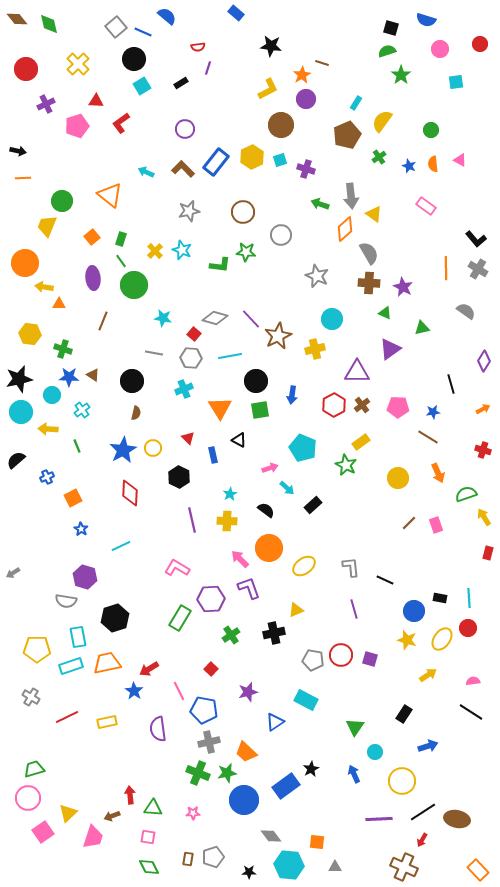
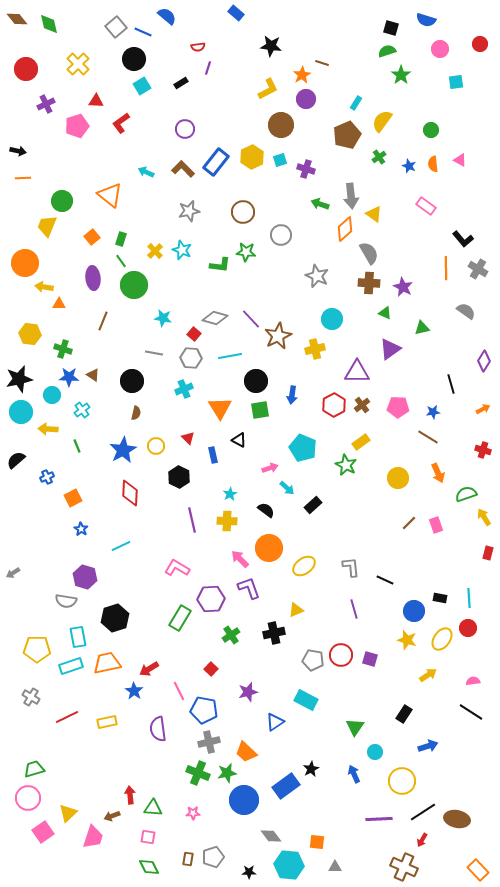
black L-shape at (476, 239): moved 13 px left
yellow circle at (153, 448): moved 3 px right, 2 px up
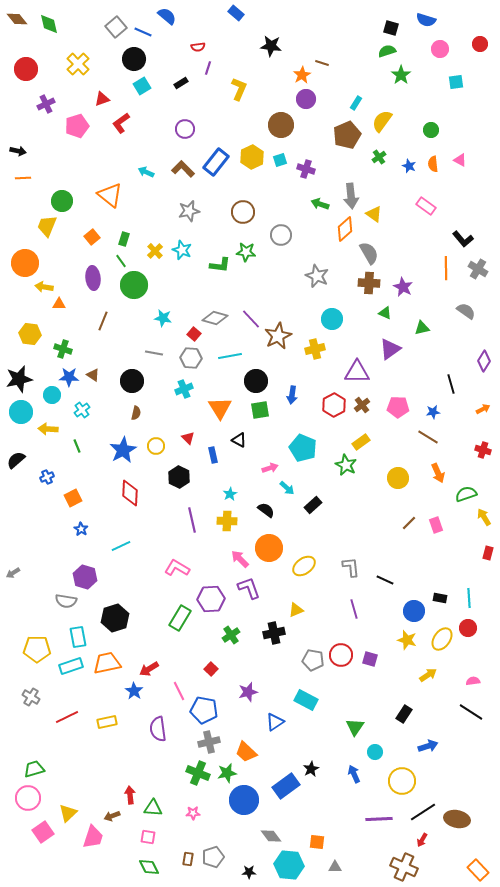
yellow L-shape at (268, 89): moved 29 px left; rotated 40 degrees counterclockwise
red triangle at (96, 101): moved 6 px right, 2 px up; rotated 21 degrees counterclockwise
green rectangle at (121, 239): moved 3 px right
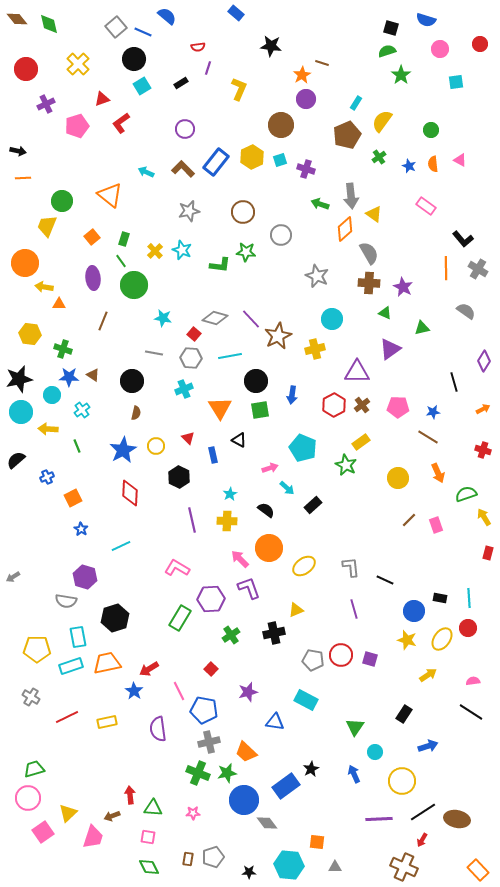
black line at (451, 384): moved 3 px right, 2 px up
brown line at (409, 523): moved 3 px up
gray arrow at (13, 573): moved 4 px down
blue triangle at (275, 722): rotated 42 degrees clockwise
gray diamond at (271, 836): moved 4 px left, 13 px up
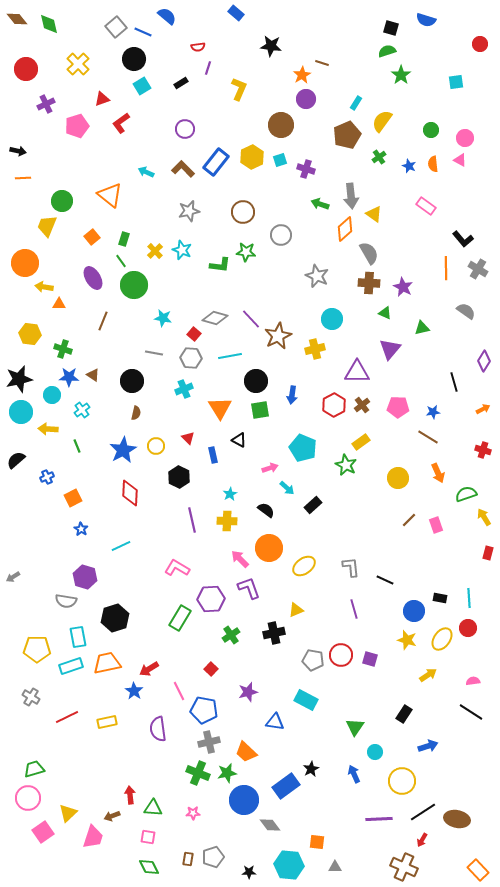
pink circle at (440, 49): moved 25 px right, 89 px down
purple ellipse at (93, 278): rotated 25 degrees counterclockwise
purple triangle at (390, 349): rotated 15 degrees counterclockwise
gray diamond at (267, 823): moved 3 px right, 2 px down
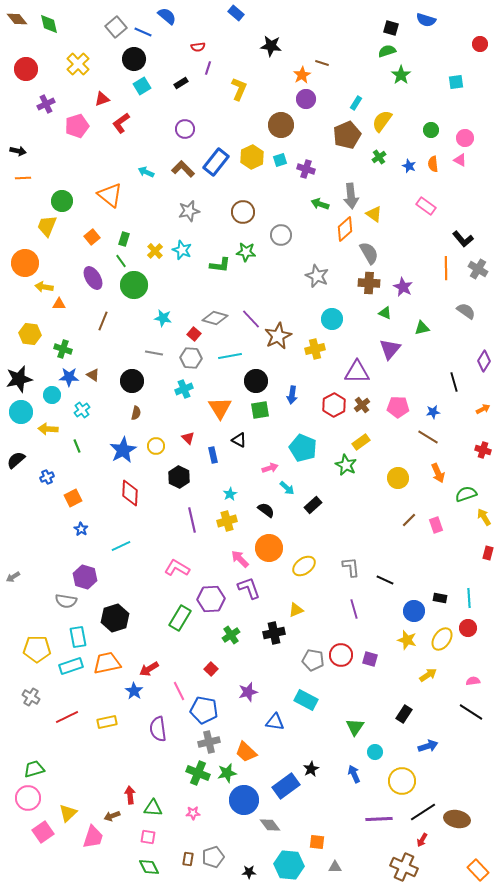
yellow cross at (227, 521): rotated 18 degrees counterclockwise
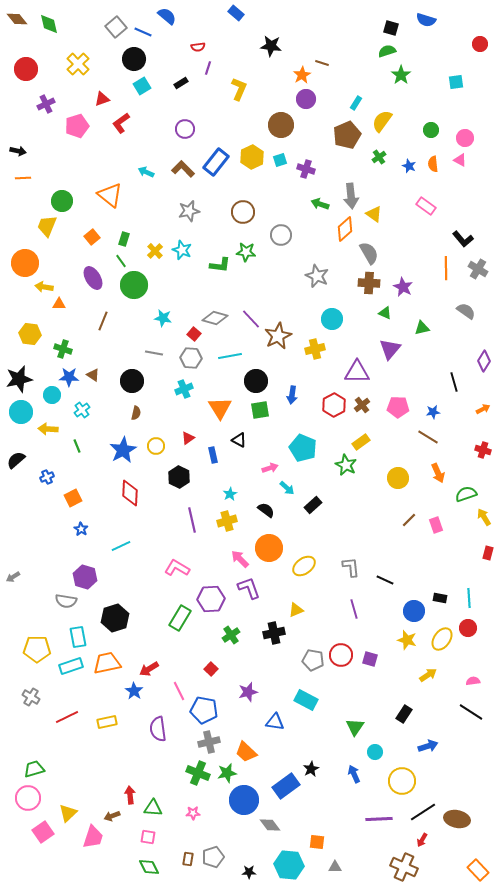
red triangle at (188, 438): rotated 40 degrees clockwise
